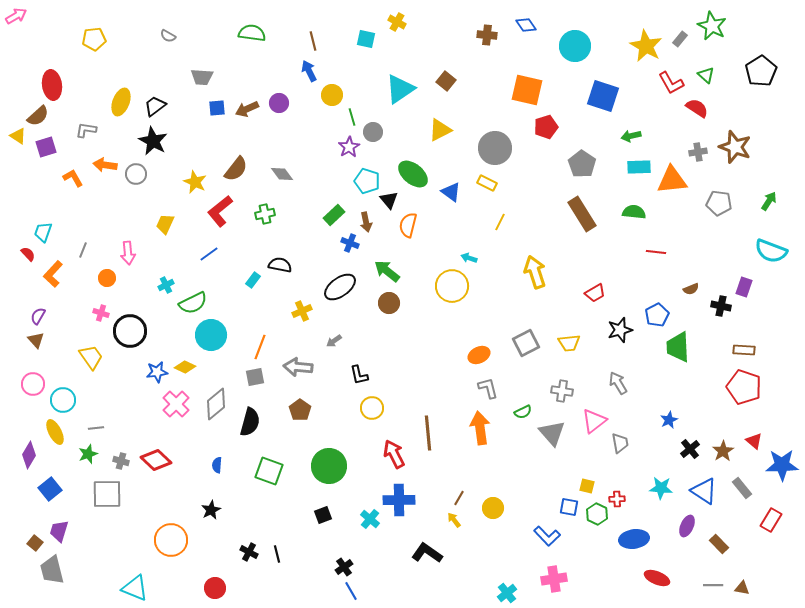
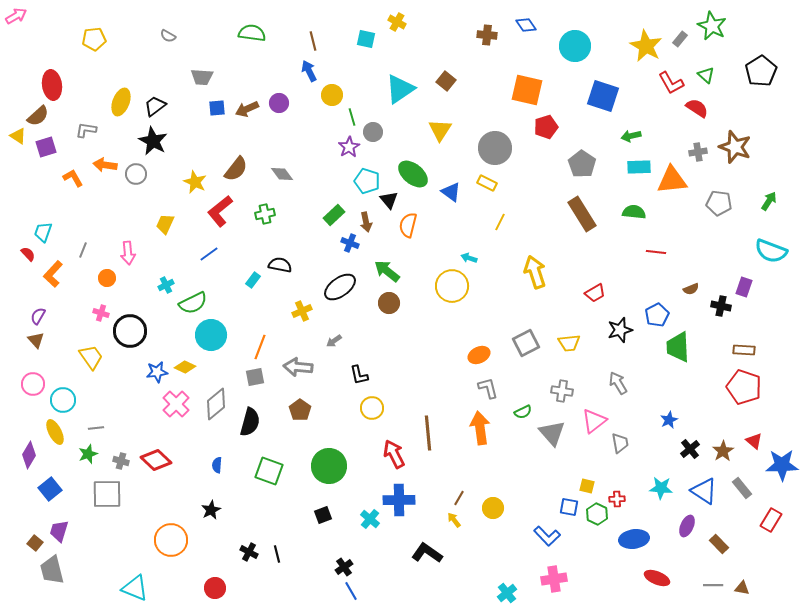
yellow triangle at (440, 130): rotated 30 degrees counterclockwise
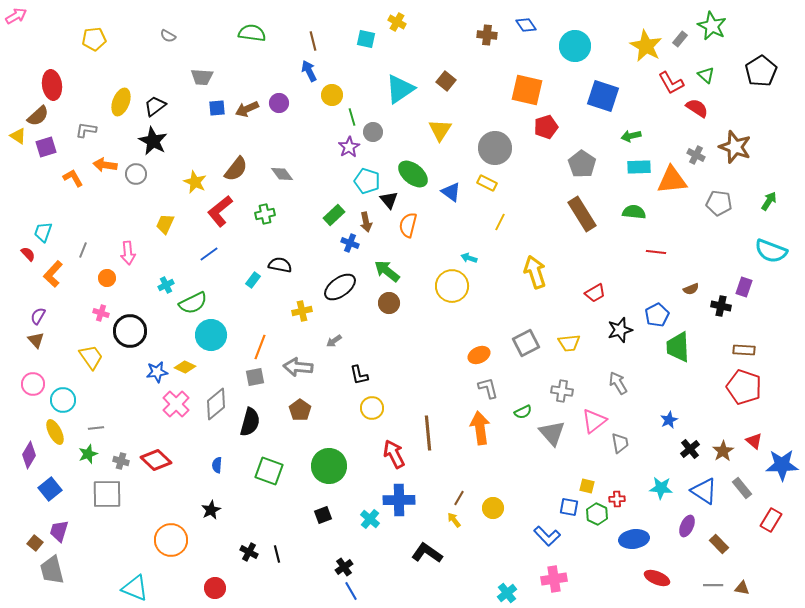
gray cross at (698, 152): moved 2 px left, 3 px down; rotated 36 degrees clockwise
yellow cross at (302, 311): rotated 12 degrees clockwise
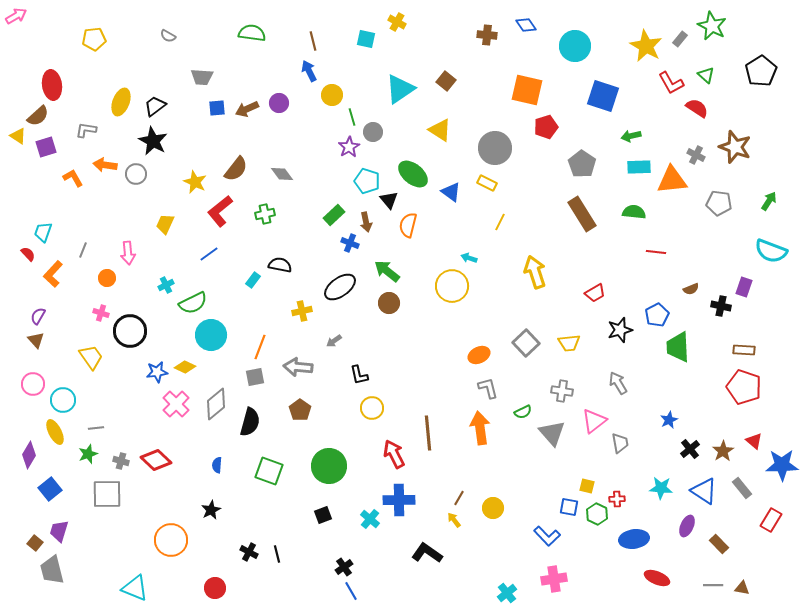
yellow triangle at (440, 130): rotated 30 degrees counterclockwise
gray square at (526, 343): rotated 16 degrees counterclockwise
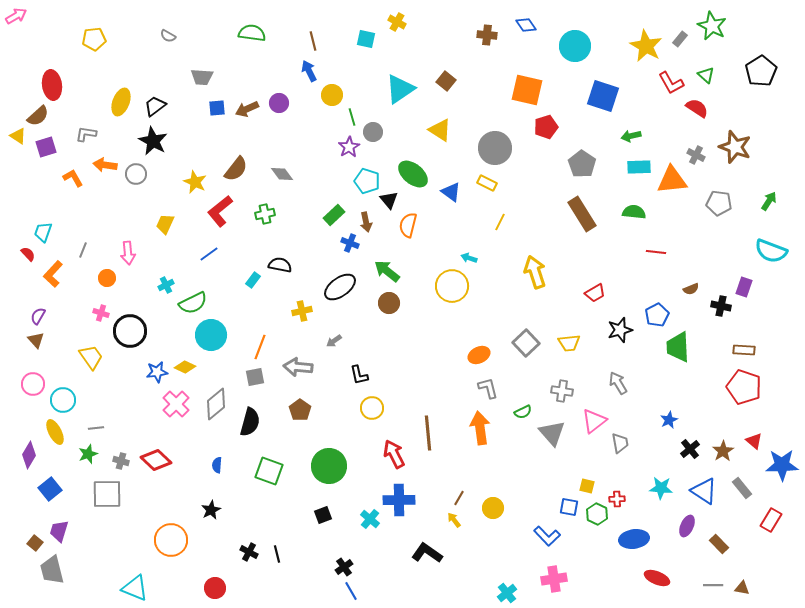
gray L-shape at (86, 130): moved 4 px down
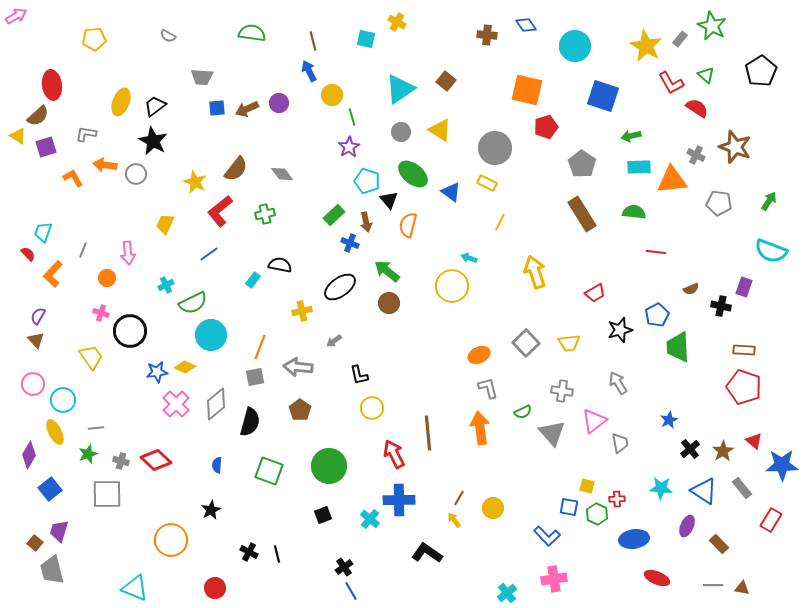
gray circle at (373, 132): moved 28 px right
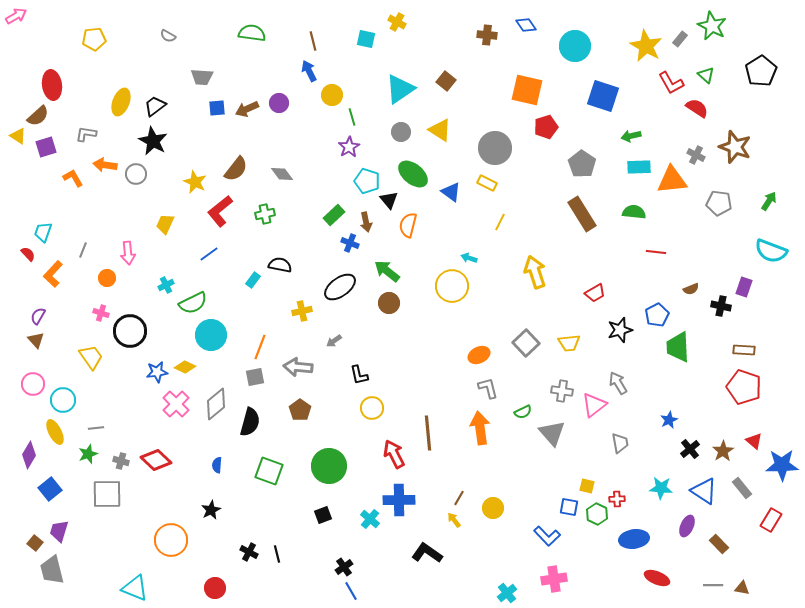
pink triangle at (594, 421): moved 16 px up
